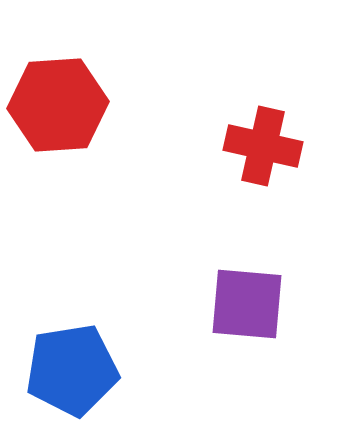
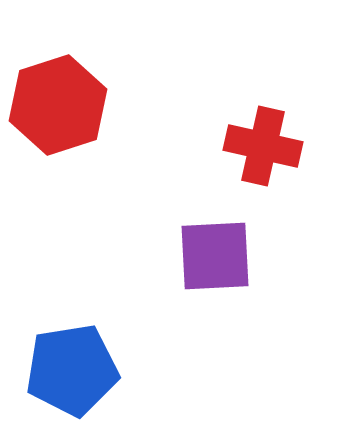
red hexagon: rotated 14 degrees counterclockwise
purple square: moved 32 px left, 48 px up; rotated 8 degrees counterclockwise
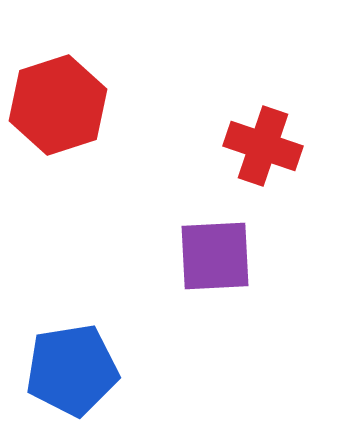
red cross: rotated 6 degrees clockwise
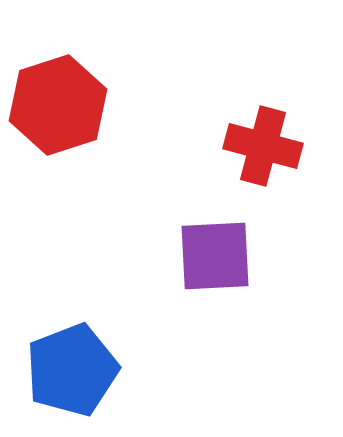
red cross: rotated 4 degrees counterclockwise
blue pentagon: rotated 12 degrees counterclockwise
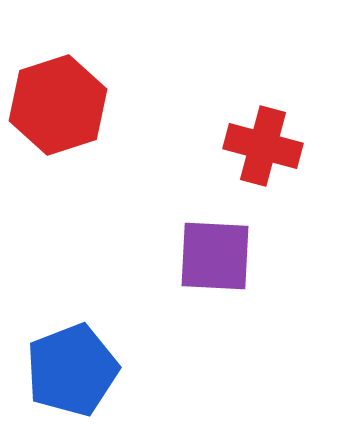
purple square: rotated 6 degrees clockwise
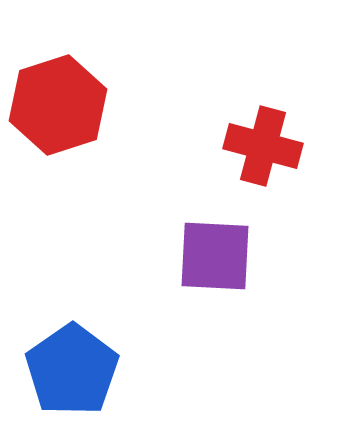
blue pentagon: rotated 14 degrees counterclockwise
